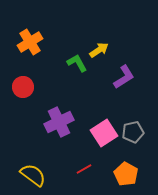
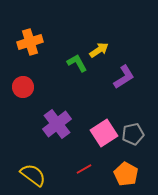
orange cross: rotated 15 degrees clockwise
purple cross: moved 2 px left, 2 px down; rotated 12 degrees counterclockwise
gray pentagon: moved 2 px down
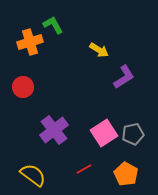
yellow arrow: rotated 66 degrees clockwise
green L-shape: moved 24 px left, 38 px up
purple cross: moved 3 px left, 6 px down
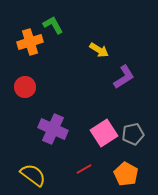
red circle: moved 2 px right
purple cross: moved 1 px left, 1 px up; rotated 28 degrees counterclockwise
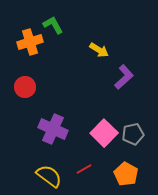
purple L-shape: rotated 10 degrees counterclockwise
pink square: rotated 12 degrees counterclockwise
yellow semicircle: moved 16 px right, 1 px down
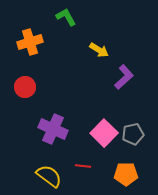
green L-shape: moved 13 px right, 8 px up
red line: moved 1 px left, 3 px up; rotated 35 degrees clockwise
orange pentagon: rotated 30 degrees counterclockwise
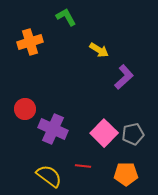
red circle: moved 22 px down
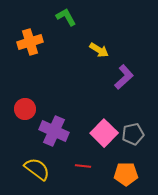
purple cross: moved 1 px right, 2 px down
yellow semicircle: moved 12 px left, 7 px up
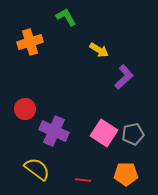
pink square: rotated 12 degrees counterclockwise
red line: moved 14 px down
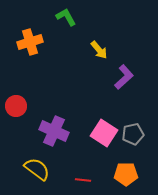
yellow arrow: rotated 18 degrees clockwise
red circle: moved 9 px left, 3 px up
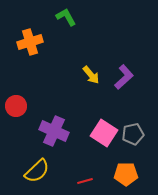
yellow arrow: moved 8 px left, 25 px down
yellow semicircle: moved 2 px down; rotated 100 degrees clockwise
red line: moved 2 px right, 1 px down; rotated 21 degrees counterclockwise
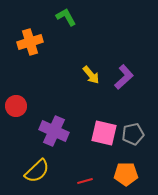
pink square: rotated 20 degrees counterclockwise
